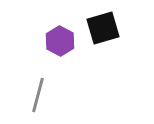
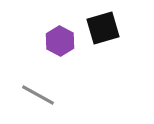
gray line: rotated 76 degrees counterclockwise
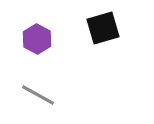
purple hexagon: moved 23 px left, 2 px up
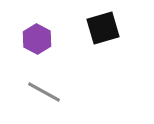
gray line: moved 6 px right, 3 px up
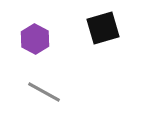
purple hexagon: moved 2 px left
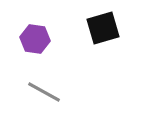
purple hexagon: rotated 20 degrees counterclockwise
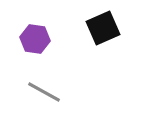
black square: rotated 8 degrees counterclockwise
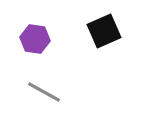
black square: moved 1 px right, 3 px down
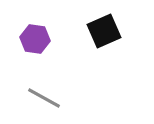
gray line: moved 6 px down
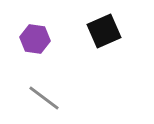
gray line: rotated 8 degrees clockwise
